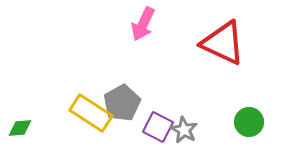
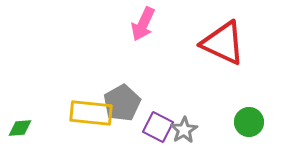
yellow rectangle: rotated 27 degrees counterclockwise
gray star: rotated 12 degrees clockwise
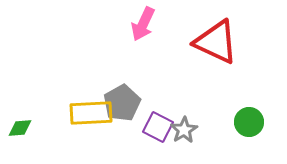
red triangle: moved 7 px left, 1 px up
yellow rectangle: rotated 9 degrees counterclockwise
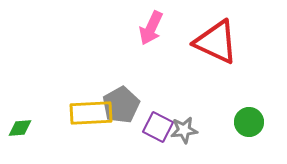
pink arrow: moved 8 px right, 4 px down
gray pentagon: moved 1 px left, 2 px down
gray star: rotated 24 degrees clockwise
